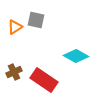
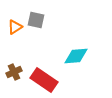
cyan diamond: rotated 35 degrees counterclockwise
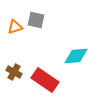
orange triangle: rotated 14 degrees clockwise
brown cross: rotated 35 degrees counterclockwise
red rectangle: moved 1 px right
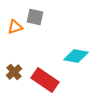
gray square: moved 1 px left, 3 px up
cyan diamond: rotated 15 degrees clockwise
brown cross: rotated 21 degrees clockwise
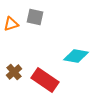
orange triangle: moved 4 px left, 3 px up
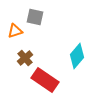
orange triangle: moved 4 px right, 7 px down
cyan diamond: moved 1 px right; rotated 60 degrees counterclockwise
brown cross: moved 11 px right, 14 px up
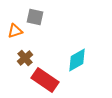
cyan diamond: moved 4 px down; rotated 20 degrees clockwise
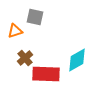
red rectangle: moved 1 px right, 6 px up; rotated 32 degrees counterclockwise
